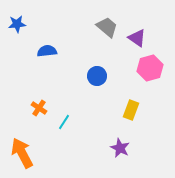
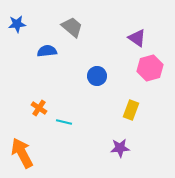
gray trapezoid: moved 35 px left
cyan line: rotated 70 degrees clockwise
purple star: rotated 30 degrees counterclockwise
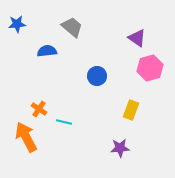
orange cross: moved 1 px down
orange arrow: moved 4 px right, 16 px up
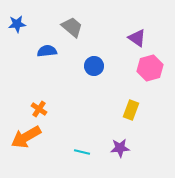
blue circle: moved 3 px left, 10 px up
cyan line: moved 18 px right, 30 px down
orange arrow: rotated 92 degrees counterclockwise
